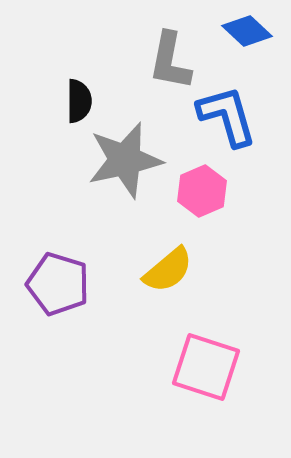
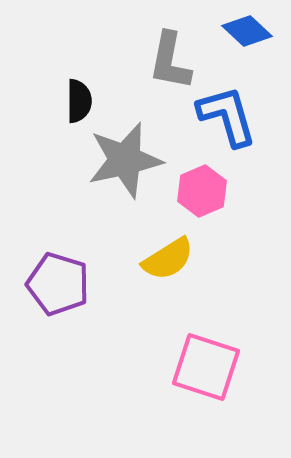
yellow semicircle: moved 11 px up; rotated 8 degrees clockwise
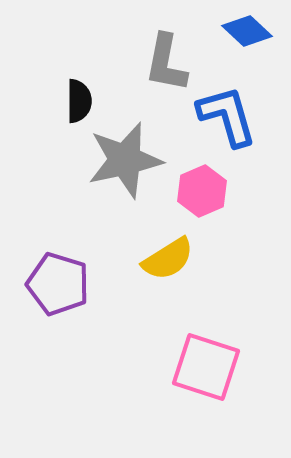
gray L-shape: moved 4 px left, 2 px down
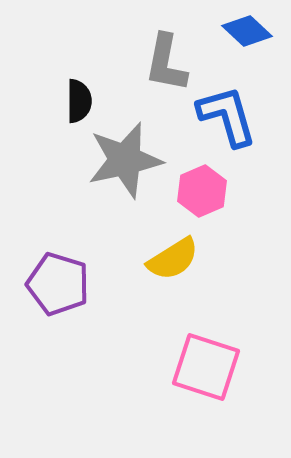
yellow semicircle: moved 5 px right
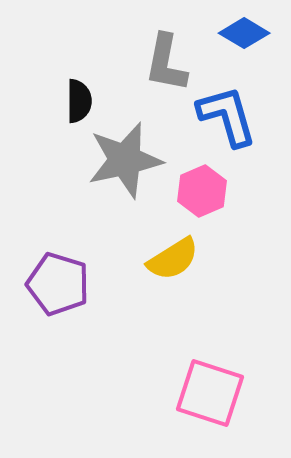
blue diamond: moved 3 px left, 2 px down; rotated 12 degrees counterclockwise
pink square: moved 4 px right, 26 px down
